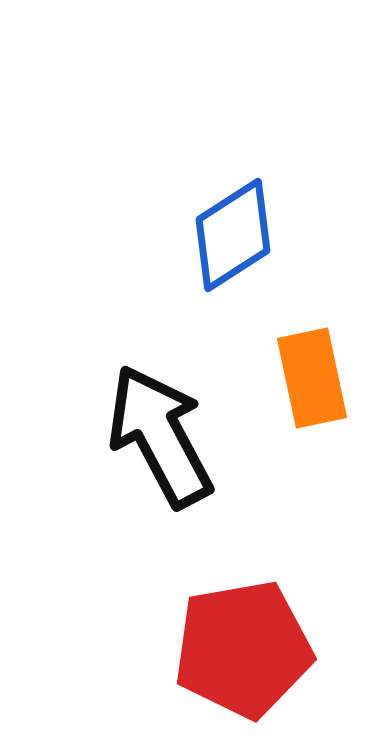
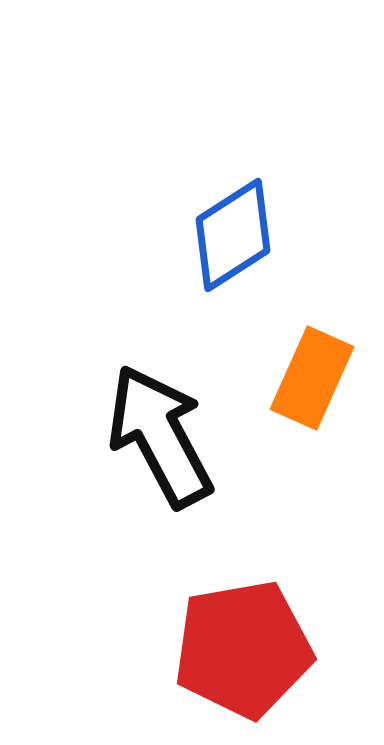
orange rectangle: rotated 36 degrees clockwise
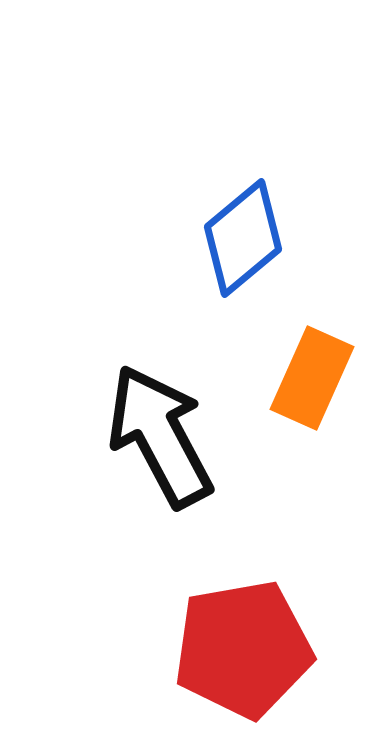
blue diamond: moved 10 px right, 3 px down; rotated 7 degrees counterclockwise
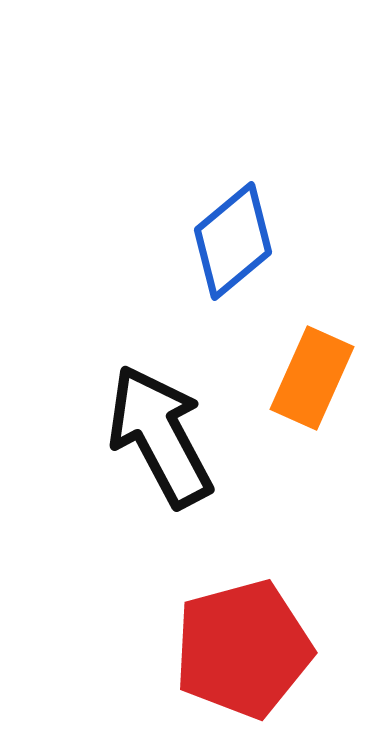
blue diamond: moved 10 px left, 3 px down
red pentagon: rotated 5 degrees counterclockwise
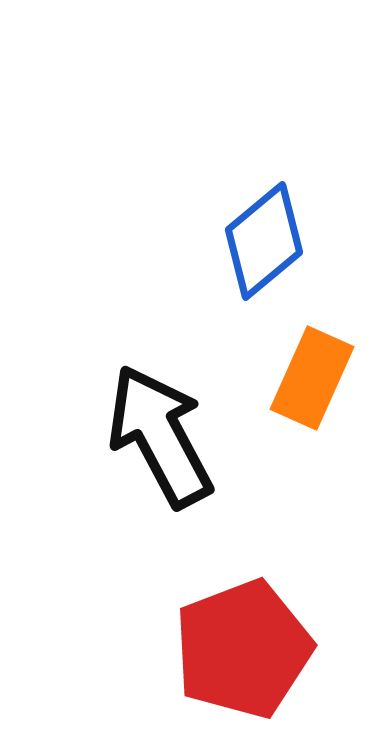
blue diamond: moved 31 px right
red pentagon: rotated 6 degrees counterclockwise
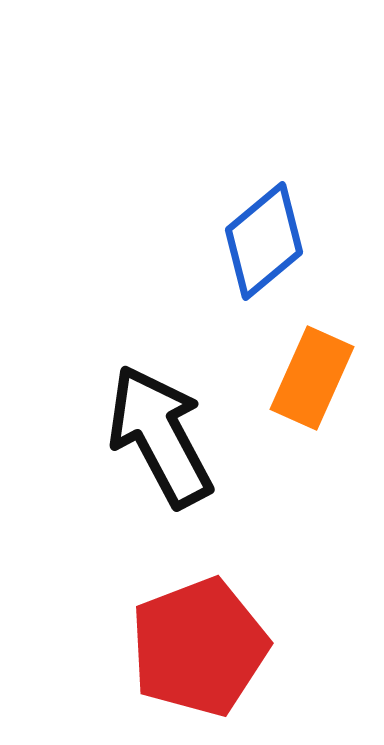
red pentagon: moved 44 px left, 2 px up
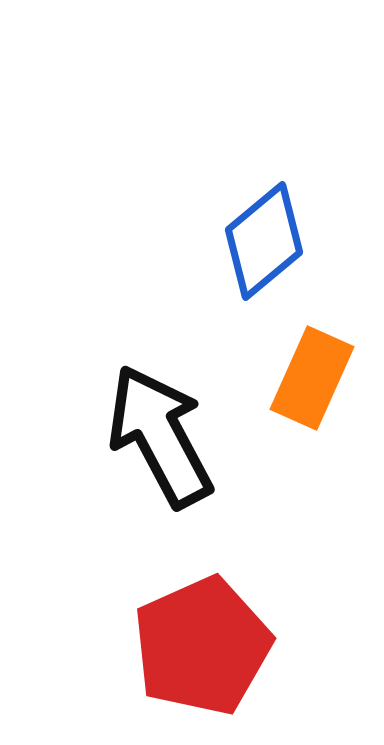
red pentagon: moved 3 px right, 1 px up; rotated 3 degrees counterclockwise
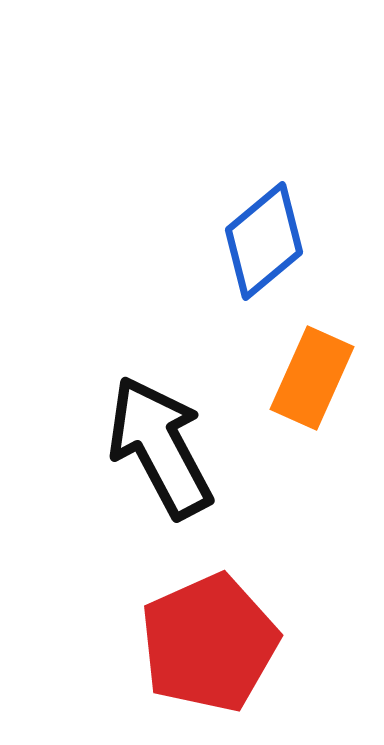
black arrow: moved 11 px down
red pentagon: moved 7 px right, 3 px up
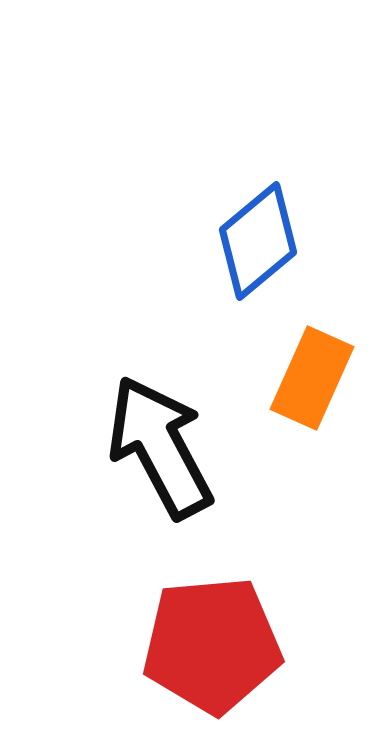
blue diamond: moved 6 px left
red pentagon: moved 3 px right, 2 px down; rotated 19 degrees clockwise
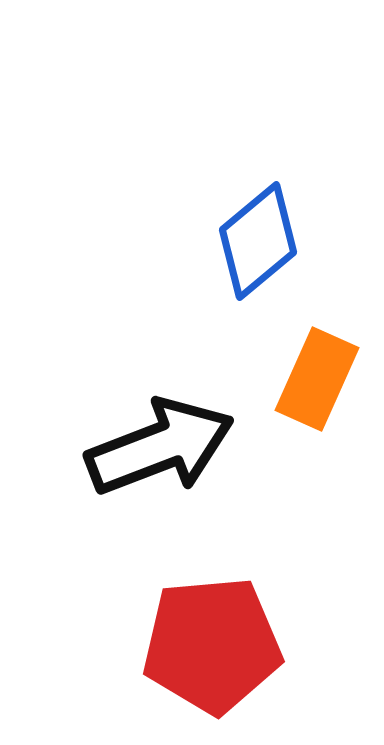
orange rectangle: moved 5 px right, 1 px down
black arrow: rotated 97 degrees clockwise
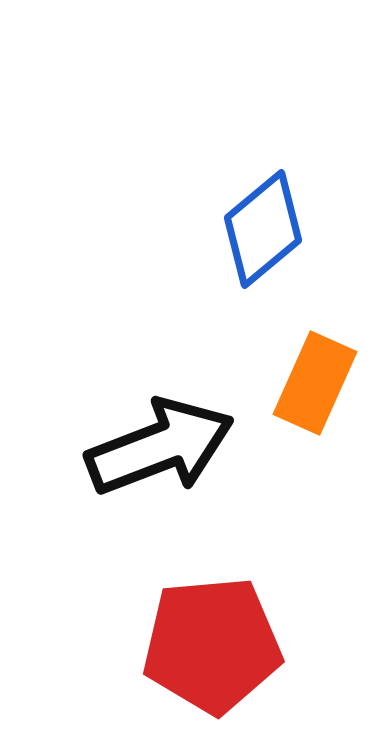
blue diamond: moved 5 px right, 12 px up
orange rectangle: moved 2 px left, 4 px down
